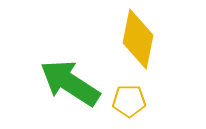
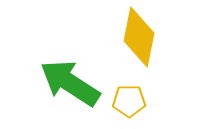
yellow diamond: moved 1 px right, 2 px up
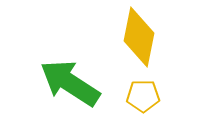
yellow pentagon: moved 14 px right, 5 px up
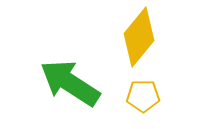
yellow diamond: rotated 28 degrees clockwise
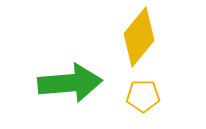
green arrow: rotated 142 degrees clockwise
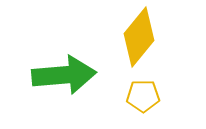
green arrow: moved 6 px left, 8 px up
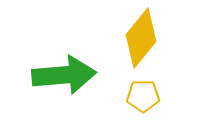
yellow diamond: moved 2 px right, 1 px down
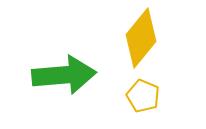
yellow pentagon: rotated 24 degrees clockwise
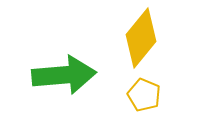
yellow pentagon: moved 1 px right, 1 px up
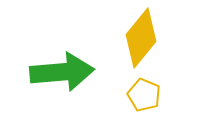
green arrow: moved 2 px left, 3 px up
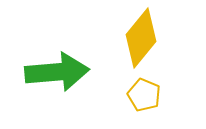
green arrow: moved 5 px left
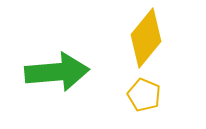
yellow diamond: moved 5 px right
